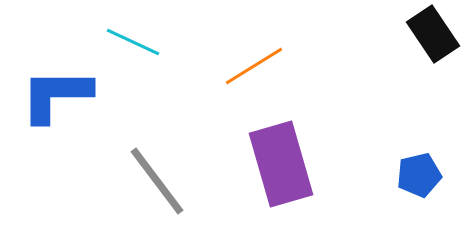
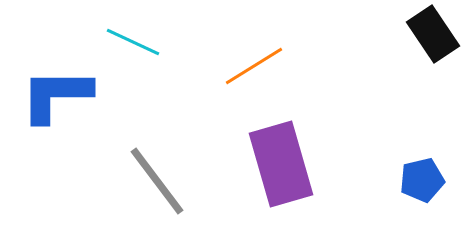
blue pentagon: moved 3 px right, 5 px down
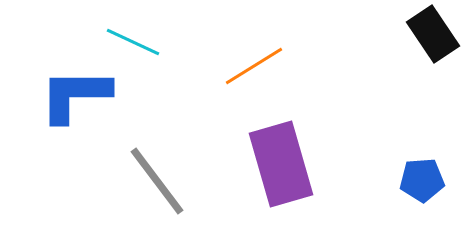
blue L-shape: moved 19 px right
blue pentagon: rotated 9 degrees clockwise
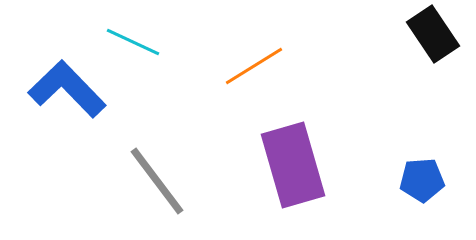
blue L-shape: moved 8 px left, 6 px up; rotated 46 degrees clockwise
purple rectangle: moved 12 px right, 1 px down
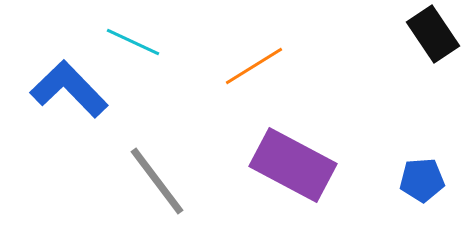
blue L-shape: moved 2 px right
purple rectangle: rotated 46 degrees counterclockwise
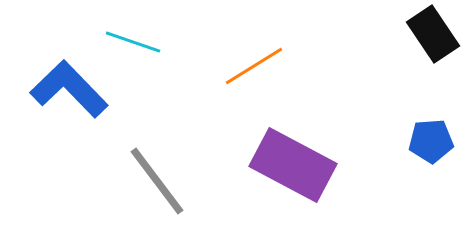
cyan line: rotated 6 degrees counterclockwise
blue pentagon: moved 9 px right, 39 px up
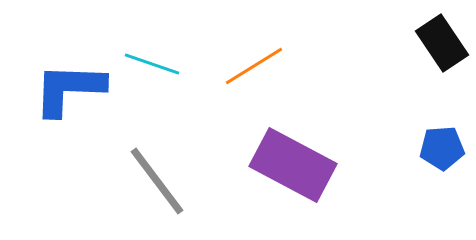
black rectangle: moved 9 px right, 9 px down
cyan line: moved 19 px right, 22 px down
blue L-shape: rotated 44 degrees counterclockwise
blue pentagon: moved 11 px right, 7 px down
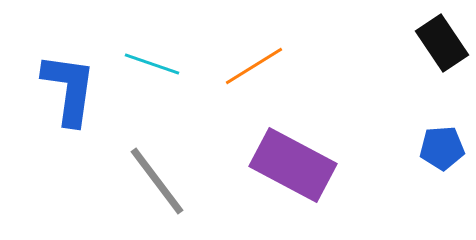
blue L-shape: rotated 96 degrees clockwise
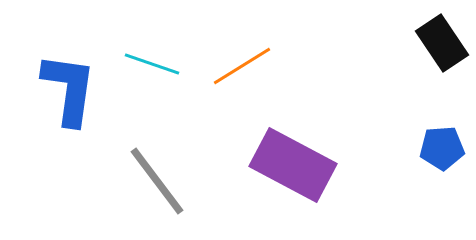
orange line: moved 12 px left
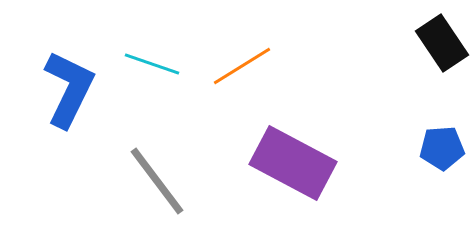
blue L-shape: rotated 18 degrees clockwise
purple rectangle: moved 2 px up
